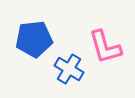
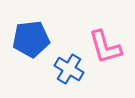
blue pentagon: moved 3 px left
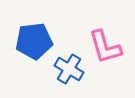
blue pentagon: moved 3 px right, 2 px down
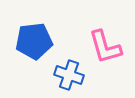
blue cross: moved 6 px down; rotated 12 degrees counterclockwise
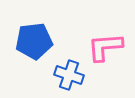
pink L-shape: rotated 102 degrees clockwise
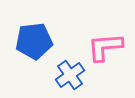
blue cross: moved 1 px right; rotated 36 degrees clockwise
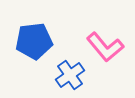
pink L-shape: rotated 126 degrees counterclockwise
